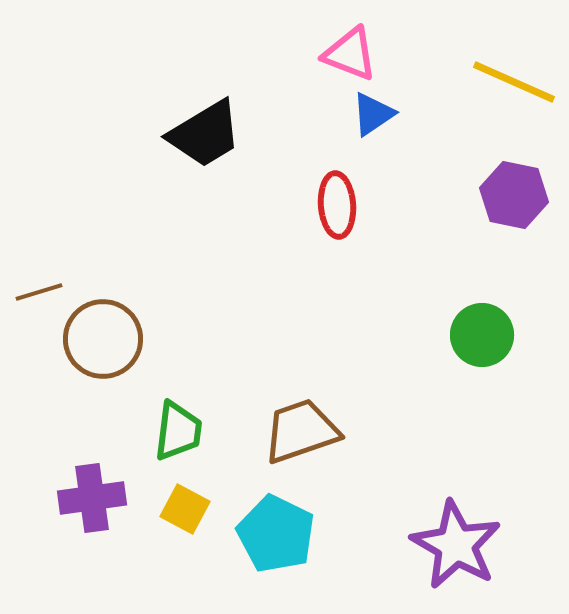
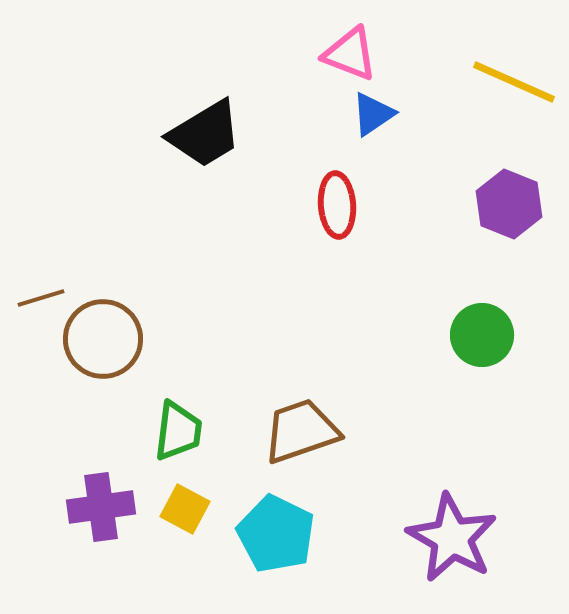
purple hexagon: moved 5 px left, 9 px down; rotated 10 degrees clockwise
brown line: moved 2 px right, 6 px down
purple cross: moved 9 px right, 9 px down
purple star: moved 4 px left, 7 px up
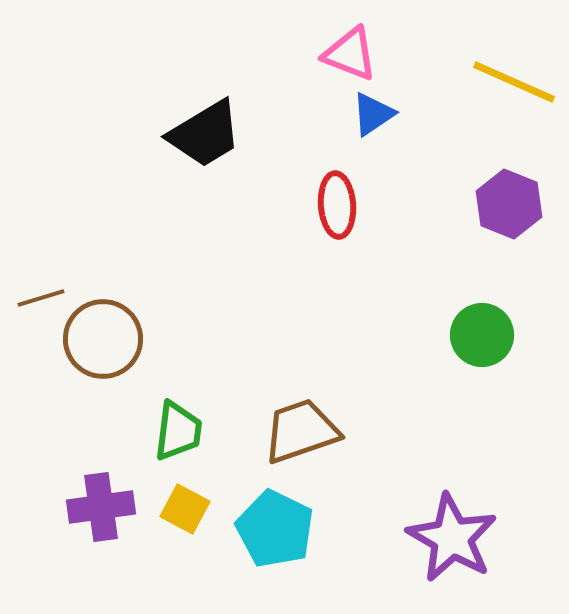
cyan pentagon: moved 1 px left, 5 px up
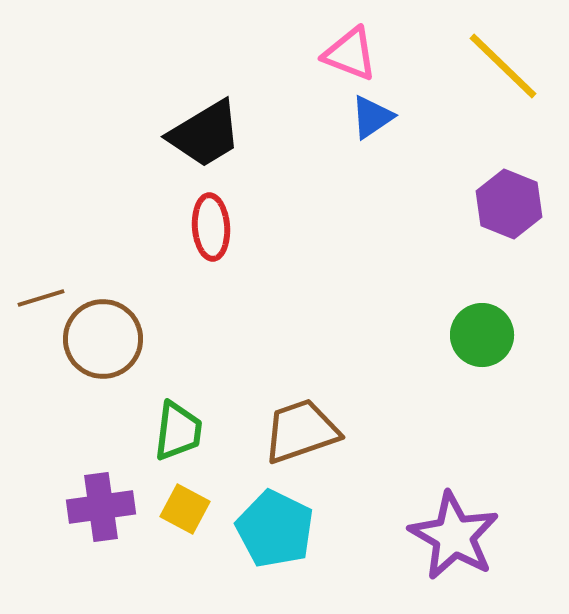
yellow line: moved 11 px left, 16 px up; rotated 20 degrees clockwise
blue triangle: moved 1 px left, 3 px down
red ellipse: moved 126 px left, 22 px down
purple star: moved 2 px right, 2 px up
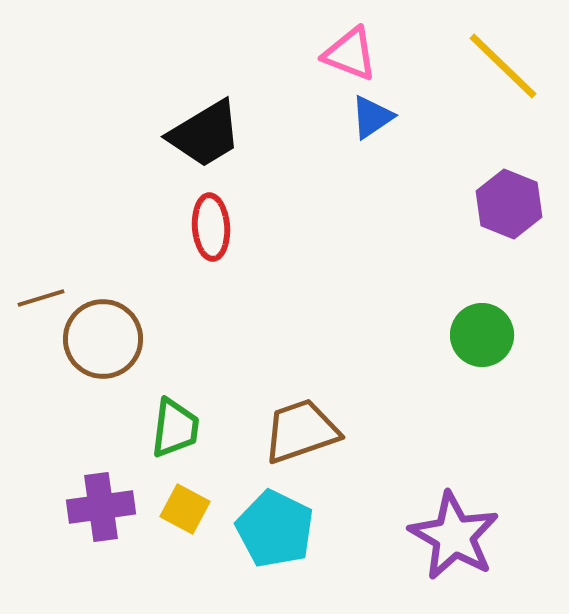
green trapezoid: moved 3 px left, 3 px up
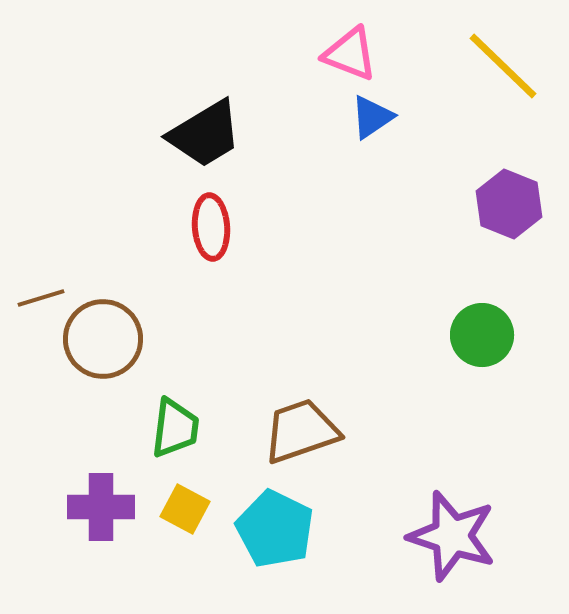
purple cross: rotated 8 degrees clockwise
purple star: moved 2 px left; rotated 12 degrees counterclockwise
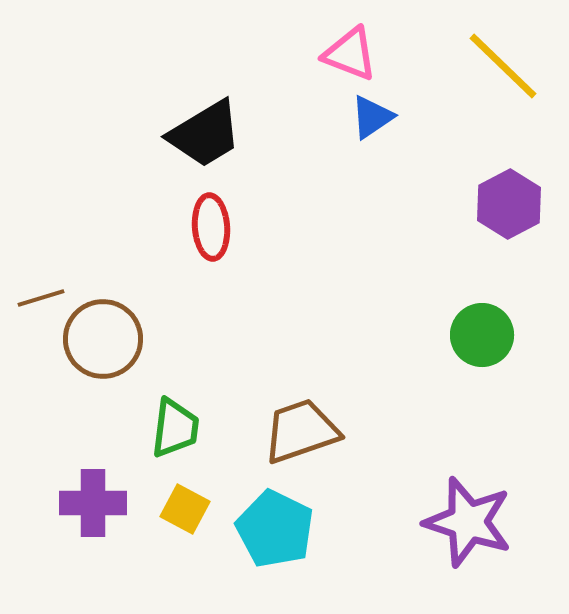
purple hexagon: rotated 10 degrees clockwise
purple cross: moved 8 px left, 4 px up
purple star: moved 16 px right, 14 px up
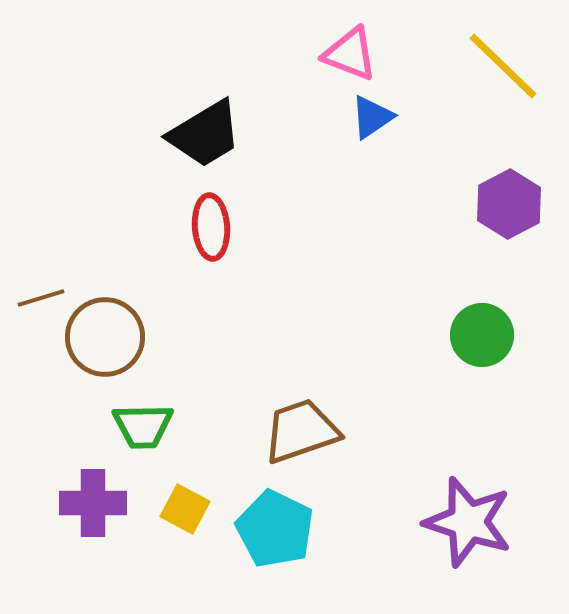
brown circle: moved 2 px right, 2 px up
green trapezoid: moved 32 px left, 2 px up; rotated 82 degrees clockwise
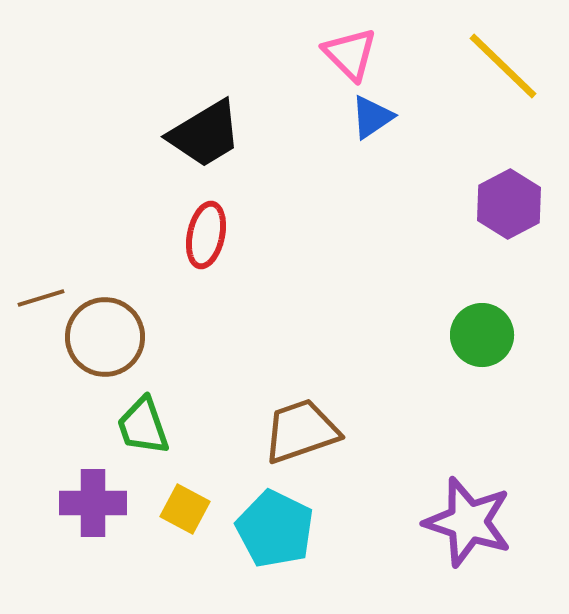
pink triangle: rotated 24 degrees clockwise
red ellipse: moved 5 px left, 8 px down; rotated 16 degrees clockwise
green trapezoid: rotated 72 degrees clockwise
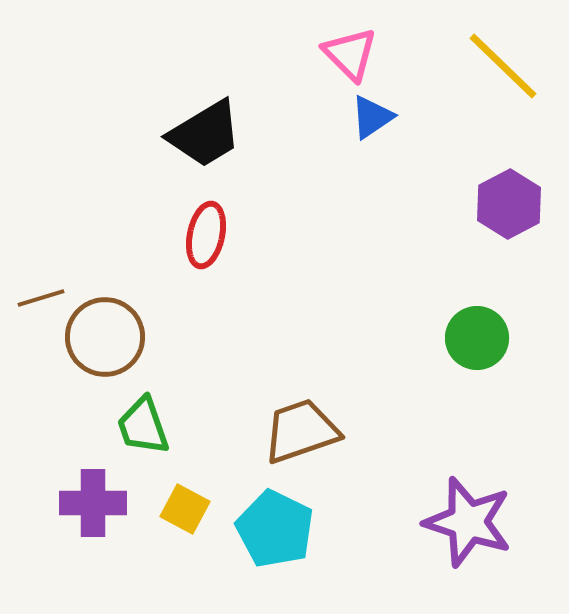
green circle: moved 5 px left, 3 px down
